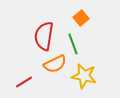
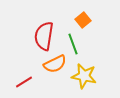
orange square: moved 2 px right, 2 px down
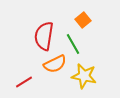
green line: rotated 10 degrees counterclockwise
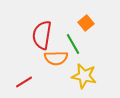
orange square: moved 3 px right, 3 px down
red semicircle: moved 2 px left, 1 px up
orange semicircle: moved 1 px right, 6 px up; rotated 25 degrees clockwise
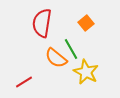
red semicircle: moved 12 px up
green line: moved 2 px left, 5 px down
orange semicircle: rotated 40 degrees clockwise
yellow star: moved 2 px right, 4 px up; rotated 15 degrees clockwise
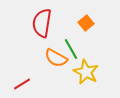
orange semicircle: rotated 10 degrees counterclockwise
red line: moved 2 px left, 2 px down
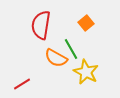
red semicircle: moved 1 px left, 2 px down
